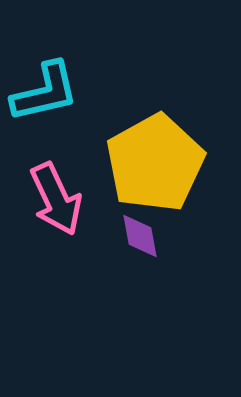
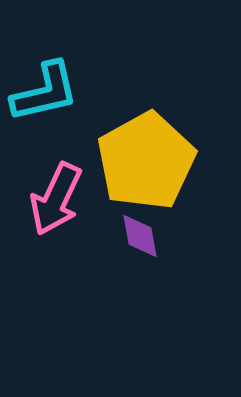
yellow pentagon: moved 9 px left, 2 px up
pink arrow: rotated 50 degrees clockwise
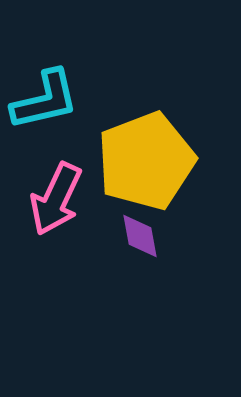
cyan L-shape: moved 8 px down
yellow pentagon: rotated 8 degrees clockwise
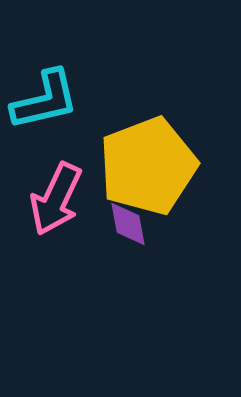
yellow pentagon: moved 2 px right, 5 px down
purple diamond: moved 12 px left, 12 px up
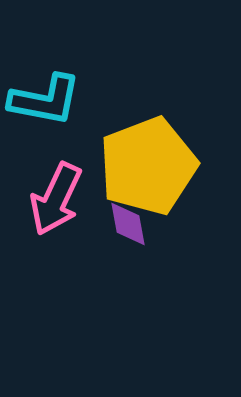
cyan L-shape: rotated 24 degrees clockwise
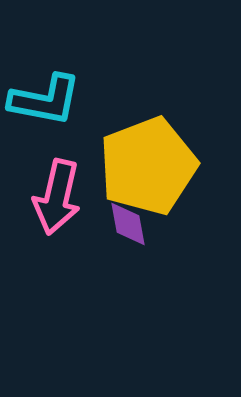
pink arrow: moved 1 px right, 2 px up; rotated 12 degrees counterclockwise
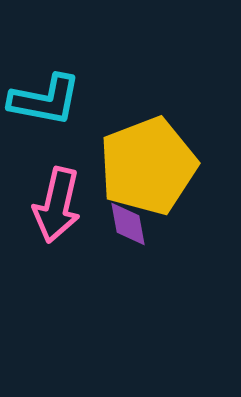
pink arrow: moved 8 px down
